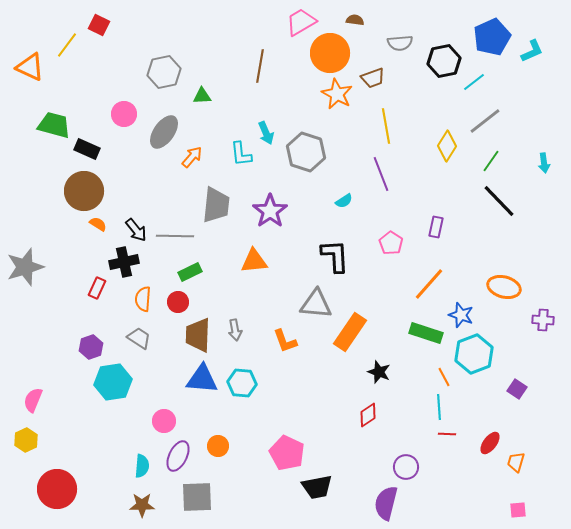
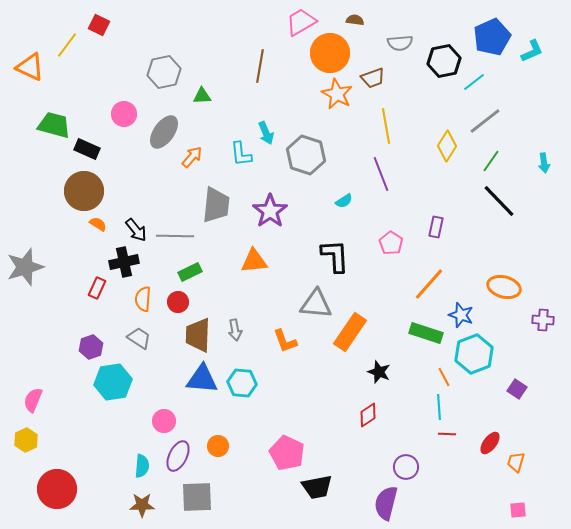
gray hexagon at (306, 152): moved 3 px down
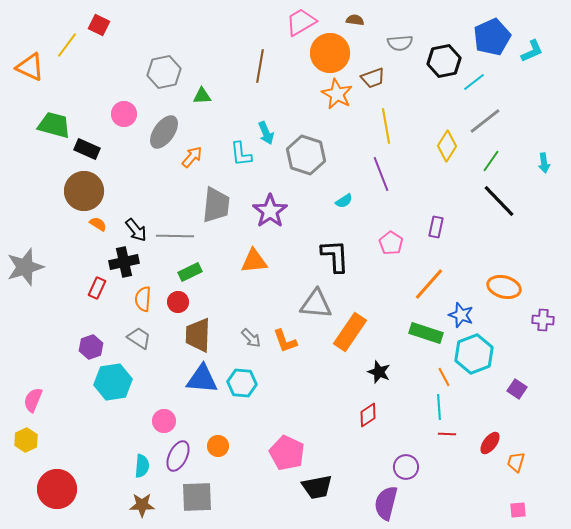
gray arrow at (235, 330): moved 16 px right, 8 px down; rotated 35 degrees counterclockwise
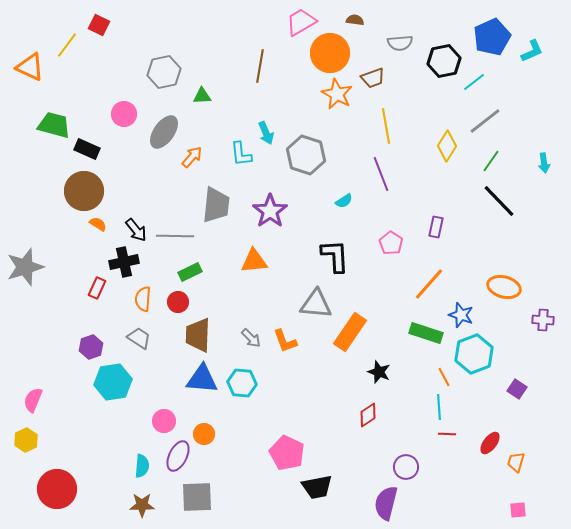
orange circle at (218, 446): moved 14 px left, 12 px up
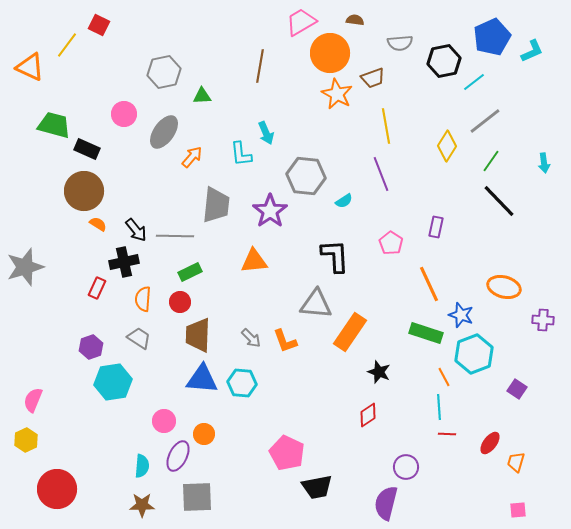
gray hexagon at (306, 155): moved 21 px down; rotated 12 degrees counterclockwise
orange line at (429, 284): rotated 66 degrees counterclockwise
red circle at (178, 302): moved 2 px right
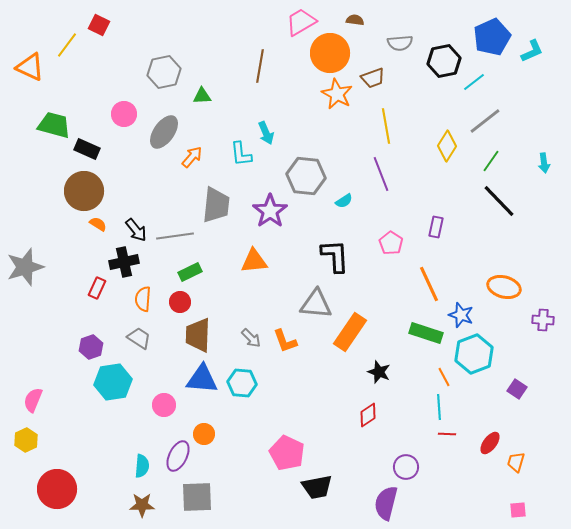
gray line at (175, 236): rotated 9 degrees counterclockwise
pink circle at (164, 421): moved 16 px up
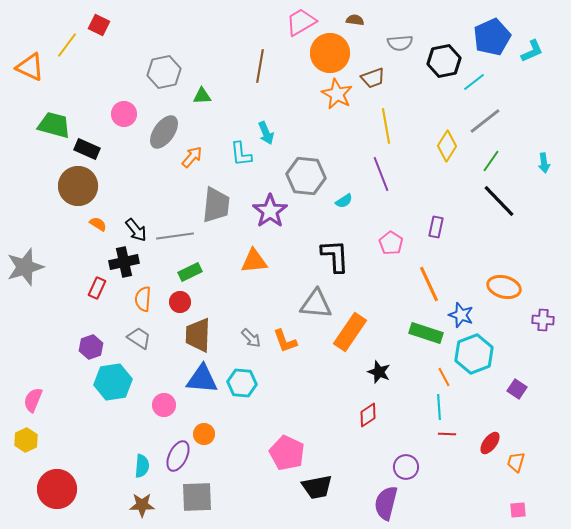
brown circle at (84, 191): moved 6 px left, 5 px up
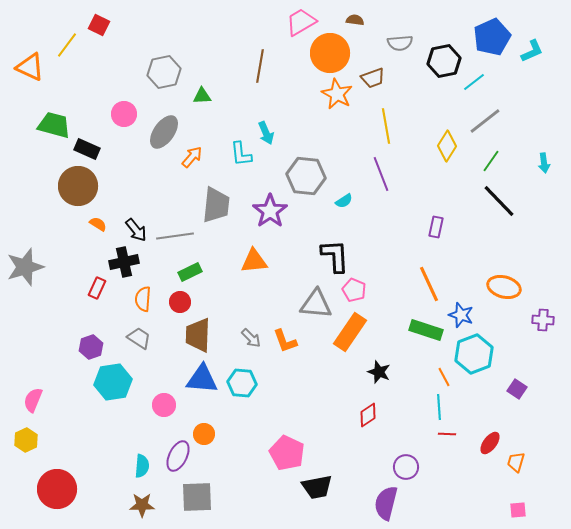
pink pentagon at (391, 243): moved 37 px left, 47 px down; rotated 10 degrees counterclockwise
green rectangle at (426, 333): moved 3 px up
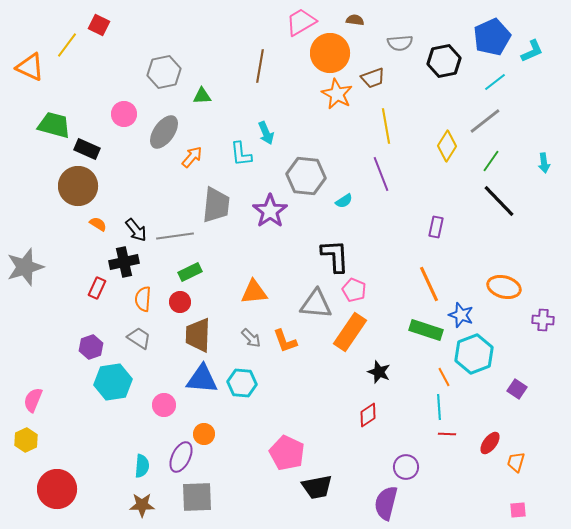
cyan line at (474, 82): moved 21 px right
orange triangle at (254, 261): moved 31 px down
purple ellipse at (178, 456): moved 3 px right, 1 px down
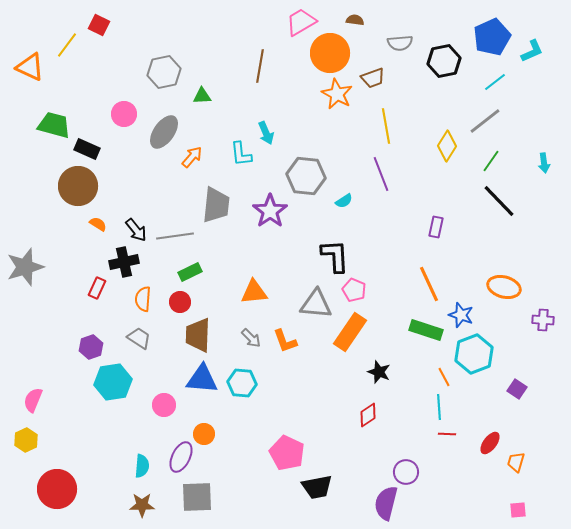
purple circle at (406, 467): moved 5 px down
